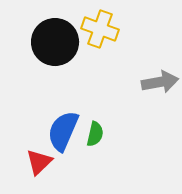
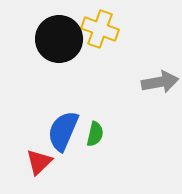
black circle: moved 4 px right, 3 px up
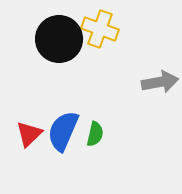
red triangle: moved 10 px left, 28 px up
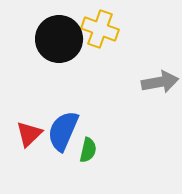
green semicircle: moved 7 px left, 16 px down
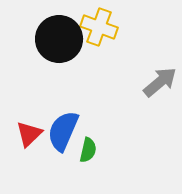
yellow cross: moved 1 px left, 2 px up
gray arrow: rotated 30 degrees counterclockwise
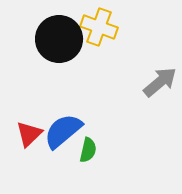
blue semicircle: rotated 27 degrees clockwise
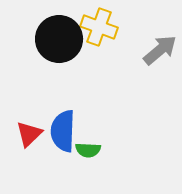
gray arrow: moved 32 px up
blue semicircle: rotated 48 degrees counterclockwise
green semicircle: rotated 80 degrees clockwise
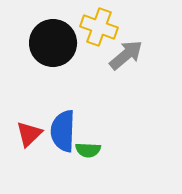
black circle: moved 6 px left, 4 px down
gray arrow: moved 34 px left, 5 px down
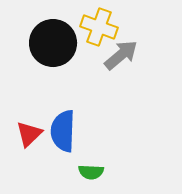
gray arrow: moved 5 px left
green semicircle: moved 3 px right, 22 px down
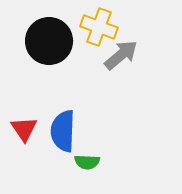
black circle: moved 4 px left, 2 px up
red triangle: moved 5 px left, 5 px up; rotated 20 degrees counterclockwise
green semicircle: moved 4 px left, 10 px up
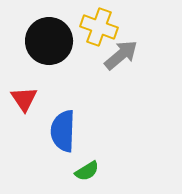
red triangle: moved 30 px up
green semicircle: moved 9 px down; rotated 35 degrees counterclockwise
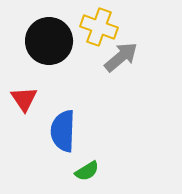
gray arrow: moved 2 px down
